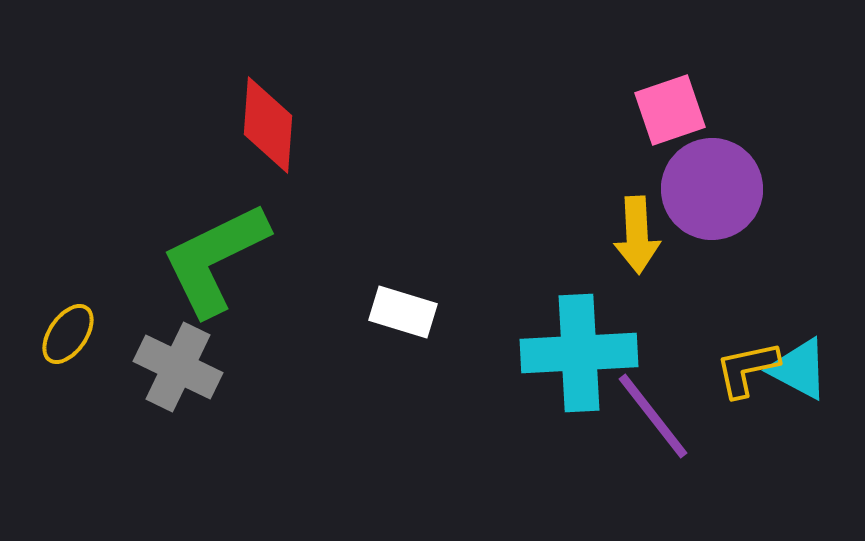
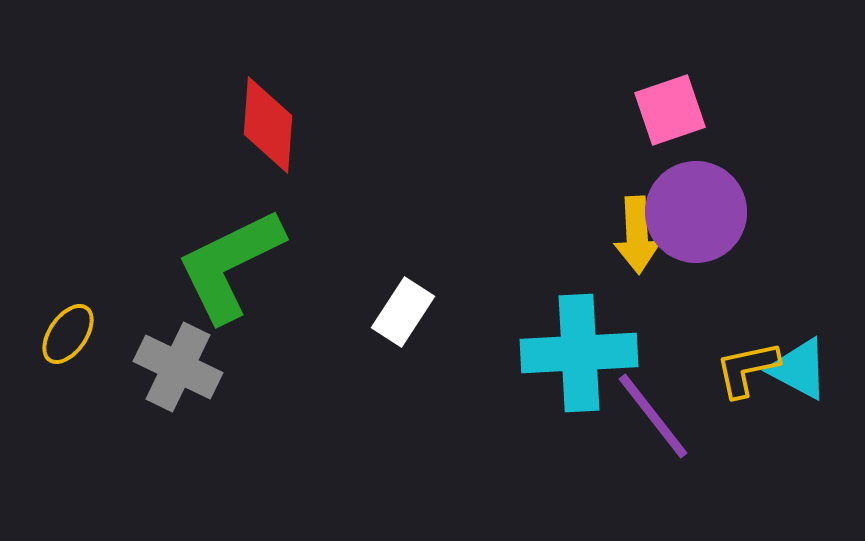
purple circle: moved 16 px left, 23 px down
green L-shape: moved 15 px right, 6 px down
white rectangle: rotated 74 degrees counterclockwise
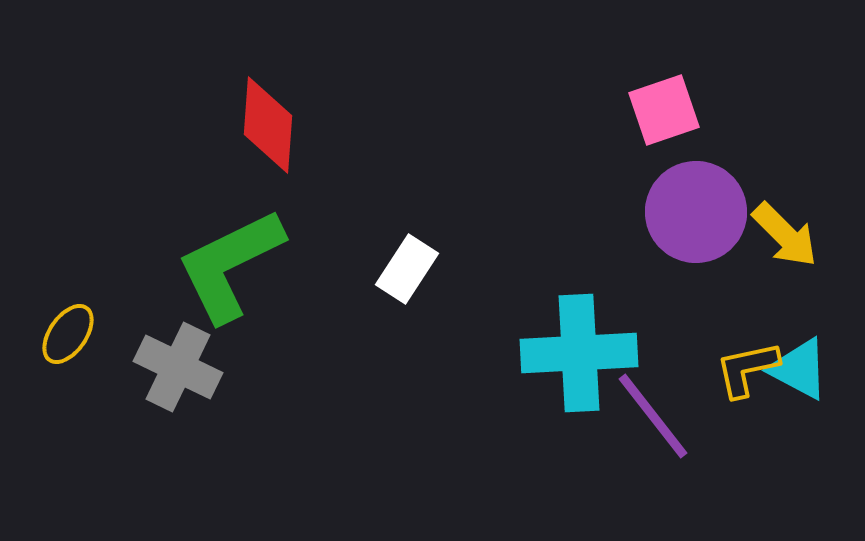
pink square: moved 6 px left
yellow arrow: moved 148 px right; rotated 42 degrees counterclockwise
white rectangle: moved 4 px right, 43 px up
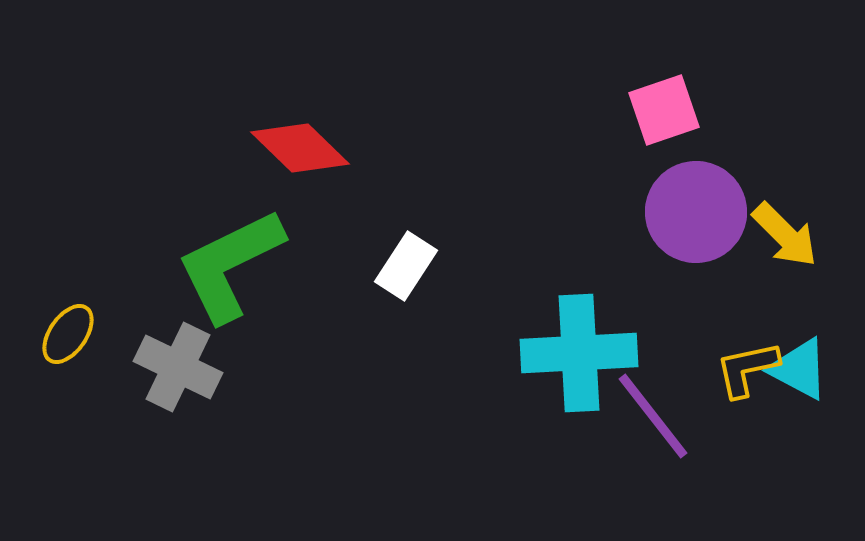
red diamond: moved 32 px right, 23 px down; rotated 50 degrees counterclockwise
white rectangle: moved 1 px left, 3 px up
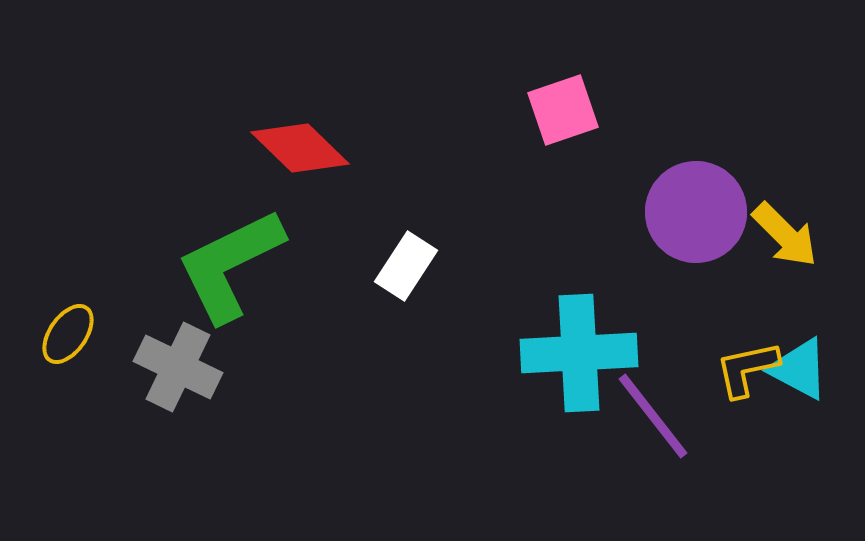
pink square: moved 101 px left
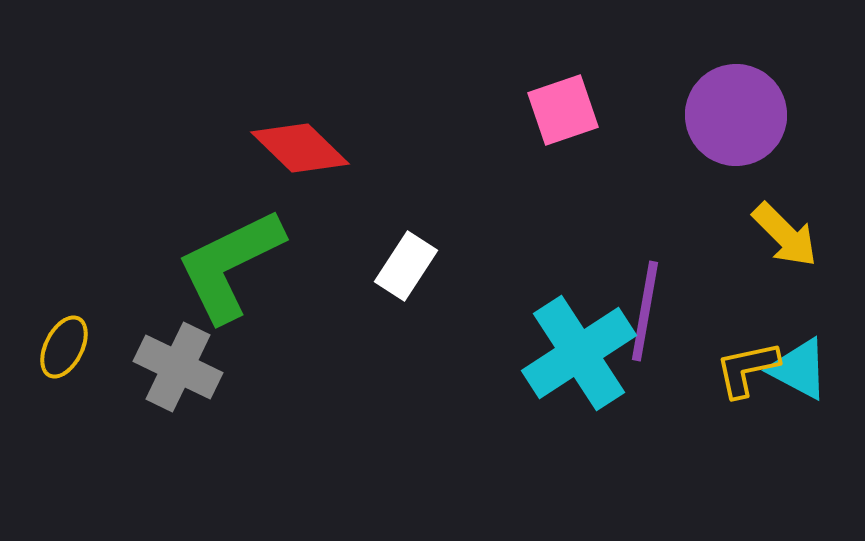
purple circle: moved 40 px right, 97 px up
yellow ellipse: moved 4 px left, 13 px down; rotated 8 degrees counterclockwise
cyan cross: rotated 30 degrees counterclockwise
purple line: moved 8 px left, 105 px up; rotated 48 degrees clockwise
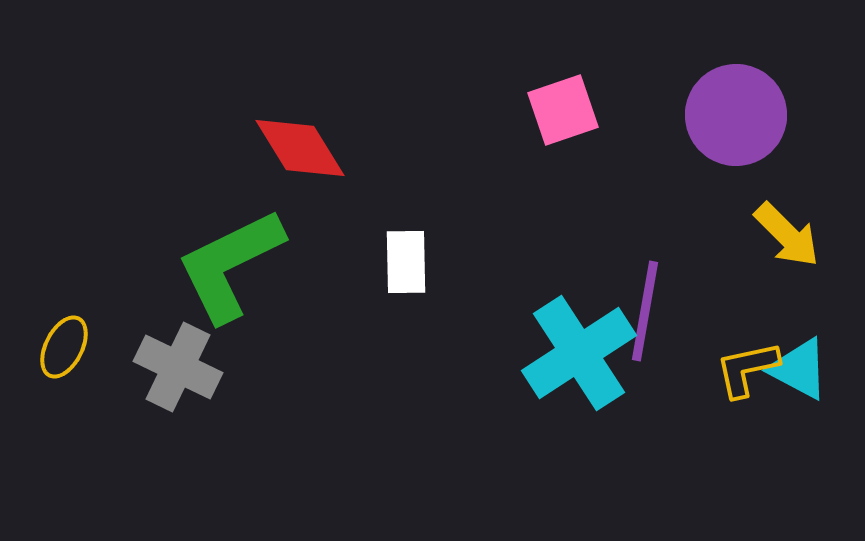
red diamond: rotated 14 degrees clockwise
yellow arrow: moved 2 px right
white rectangle: moved 4 px up; rotated 34 degrees counterclockwise
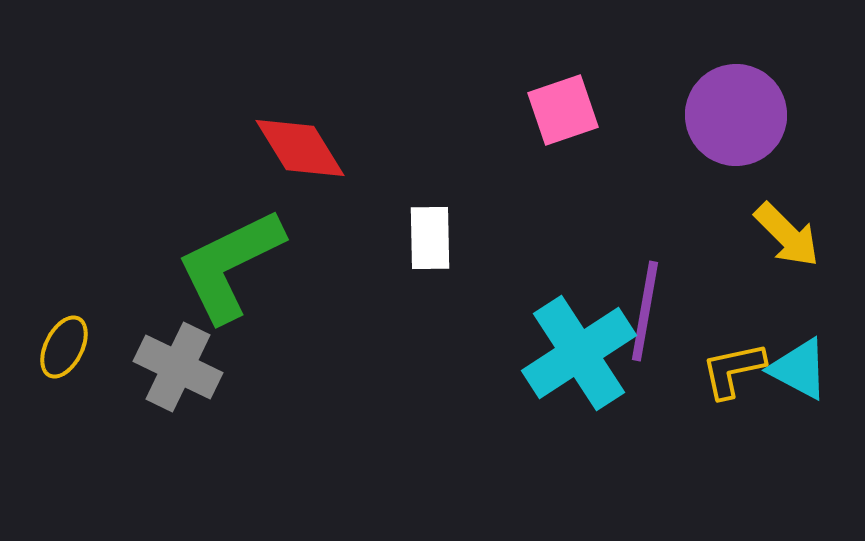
white rectangle: moved 24 px right, 24 px up
yellow L-shape: moved 14 px left, 1 px down
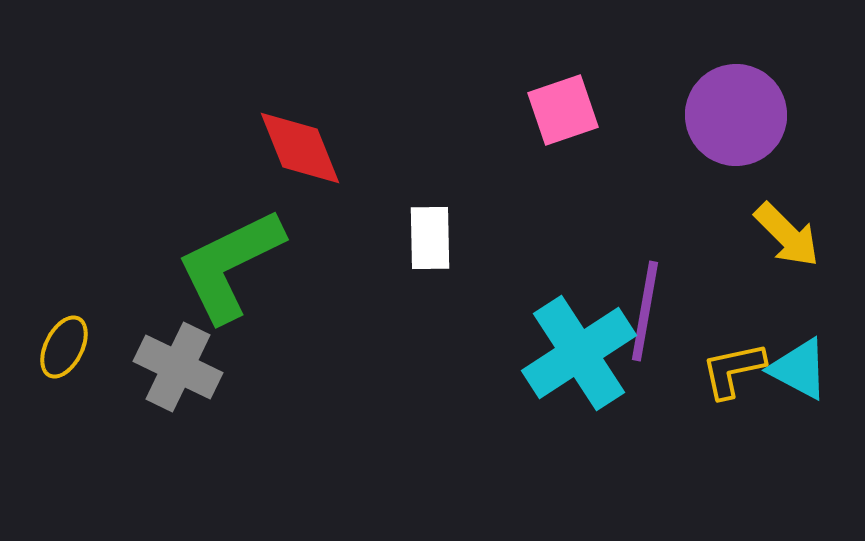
red diamond: rotated 10 degrees clockwise
